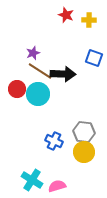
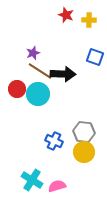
blue square: moved 1 px right, 1 px up
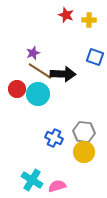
blue cross: moved 3 px up
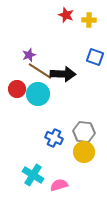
purple star: moved 4 px left, 2 px down
cyan cross: moved 1 px right, 5 px up
pink semicircle: moved 2 px right, 1 px up
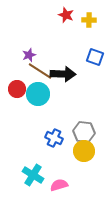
yellow circle: moved 1 px up
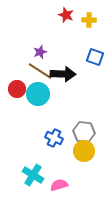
purple star: moved 11 px right, 3 px up
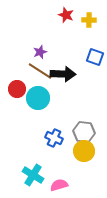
cyan circle: moved 4 px down
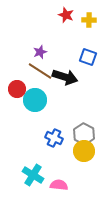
blue square: moved 7 px left
black arrow: moved 2 px right, 3 px down; rotated 15 degrees clockwise
cyan circle: moved 3 px left, 2 px down
gray hexagon: moved 2 px down; rotated 20 degrees clockwise
pink semicircle: rotated 24 degrees clockwise
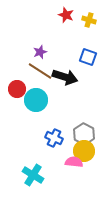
yellow cross: rotated 16 degrees clockwise
cyan circle: moved 1 px right
pink semicircle: moved 15 px right, 23 px up
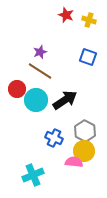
black arrow: moved 23 px down; rotated 50 degrees counterclockwise
gray hexagon: moved 1 px right, 3 px up
cyan cross: rotated 35 degrees clockwise
